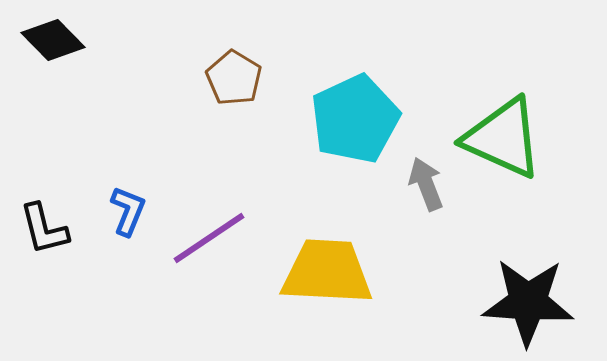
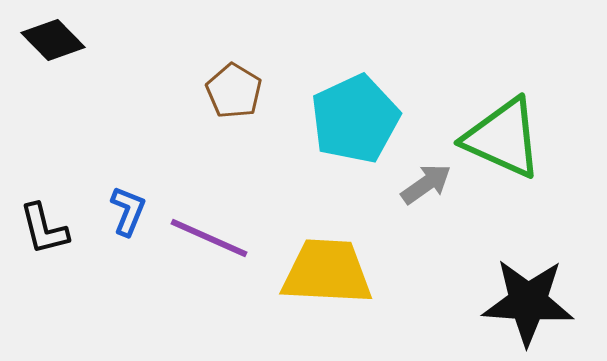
brown pentagon: moved 13 px down
gray arrow: rotated 76 degrees clockwise
purple line: rotated 58 degrees clockwise
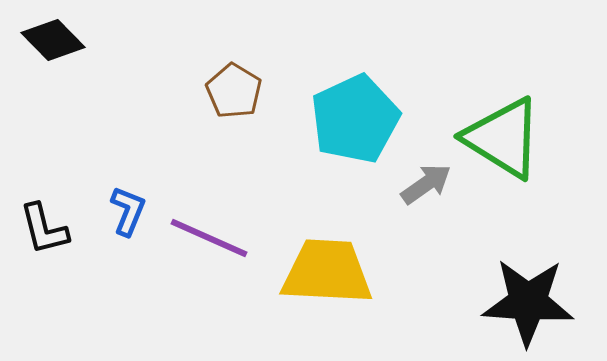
green triangle: rotated 8 degrees clockwise
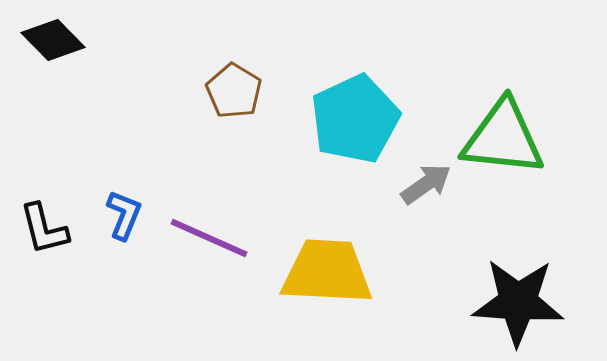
green triangle: rotated 26 degrees counterclockwise
blue L-shape: moved 4 px left, 4 px down
black star: moved 10 px left
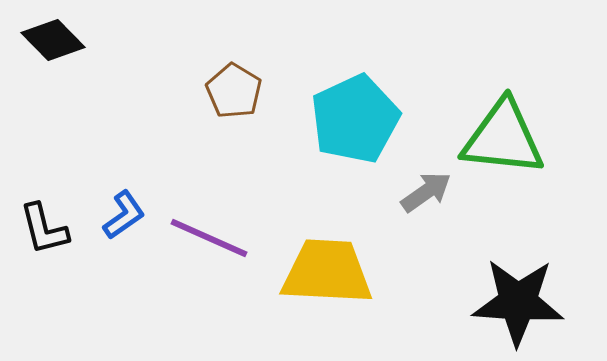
gray arrow: moved 8 px down
blue L-shape: rotated 33 degrees clockwise
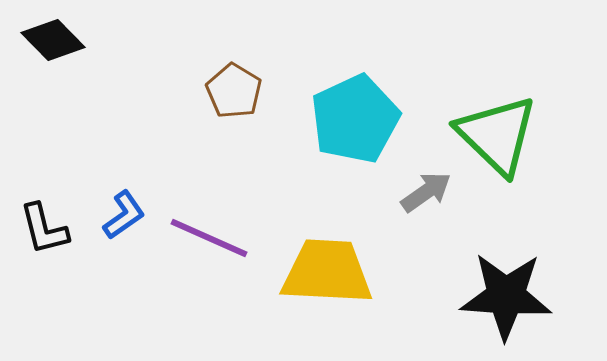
green triangle: moved 6 px left, 3 px up; rotated 38 degrees clockwise
black star: moved 12 px left, 6 px up
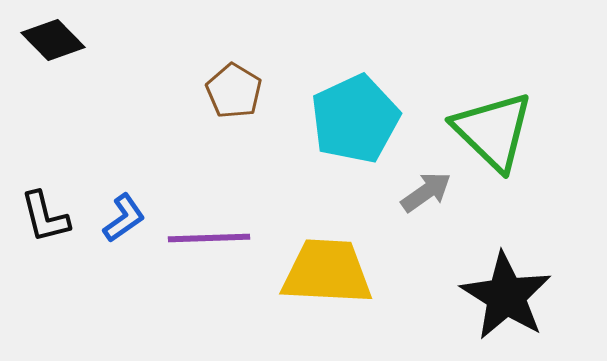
green triangle: moved 4 px left, 4 px up
blue L-shape: moved 3 px down
black L-shape: moved 1 px right, 12 px up
purple line: rotated 26 degrees counterclockwise
black star: rotated 28 degrees clockwise
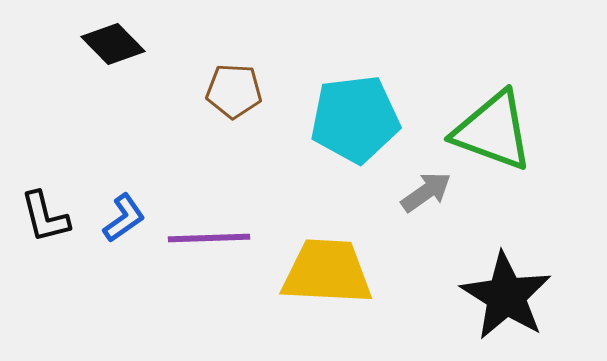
black diamond: moved 60 px right, 4 px down
brown pentagon: rotated 28 degrees counterclockwise
cyan pentagon: rotated 18 degrees clockwise
green triangle: rotated 24 degrees counterclockwise
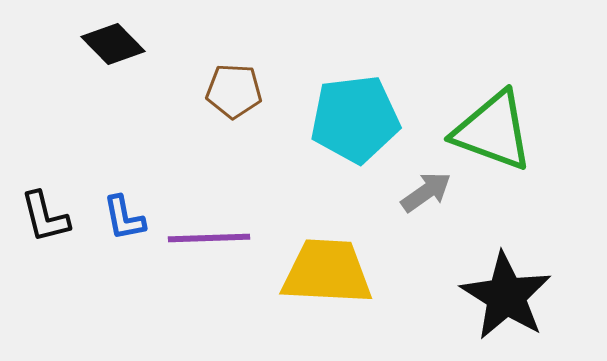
blue L-shape: rotated 114 degrees clockwise
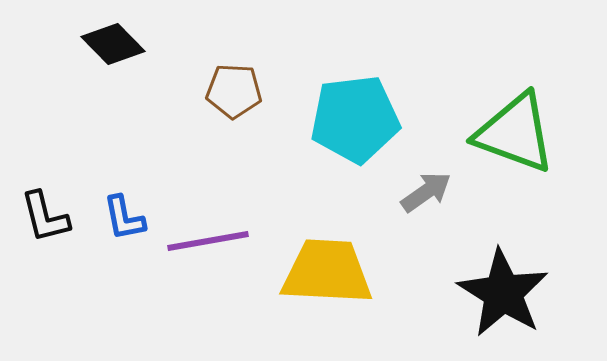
green triangle: moved 22 px right, 2 px down
purple line: moved 1 px left, 3 px down; rotated 8 degrees counterclockwise
black star: moved 3 px left, 3 px up
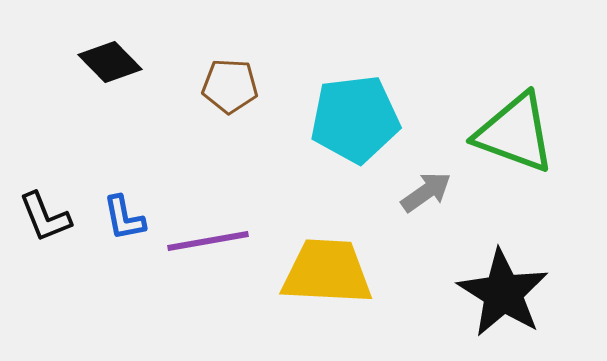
black diamond: moved 3 px left, 18 px down
brown pentagon: moved 4 px left, 5 px up
black L-shape: rotated 8 degrees counterclockwise
